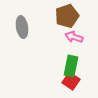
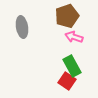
green rectangle: moved 1 px right; rotated 40 degrees counterclockwise
red square: moved 4 px left
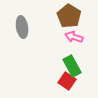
brown pentagon: moved 2 px right; rotated 20 degrees counterclockwise
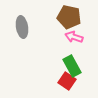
brown pentagon: moved 1 px down; rotated 20 degrees counterclockwise
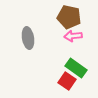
gray ellipse: moved 6 px right, 11 px down
pink arrow: moved 1 px left, 1 px up; rotated 24 degrees counterclockwise
green rectangle: moved 4 px right, 2 px down; rotated 25 degrees counterclockwise
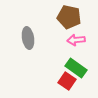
pink arrow: moved 3 px right, 4 px down
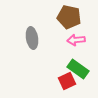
gray ellipse: moved 4 px right
green rectangle: moved 2 px right, 1 px down
red square: rotated 30 degrees clockwise
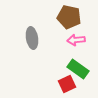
red square: moved 3 px down
